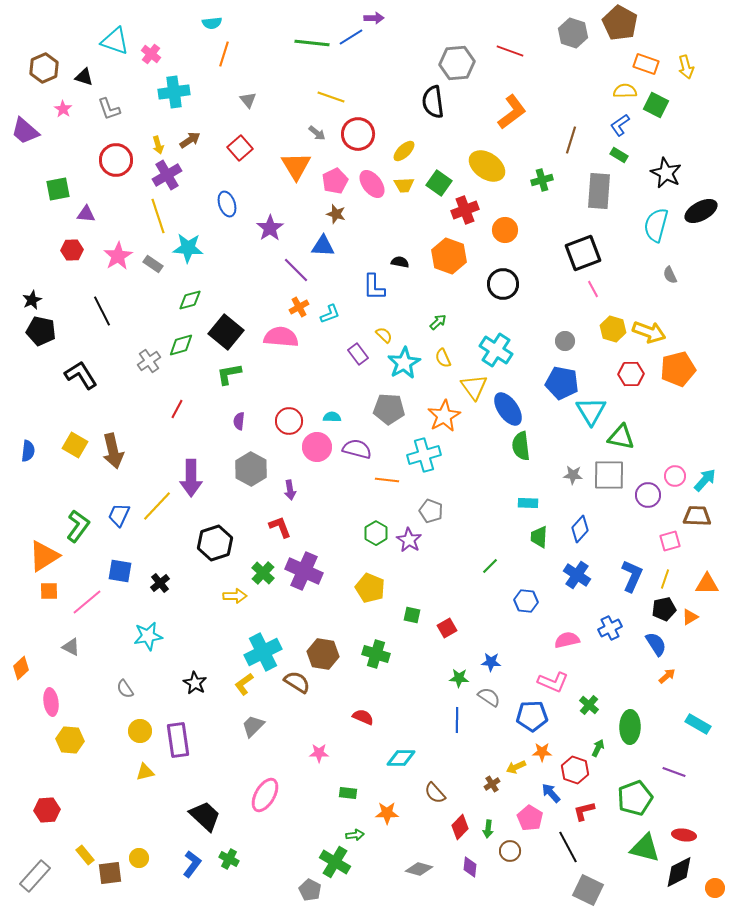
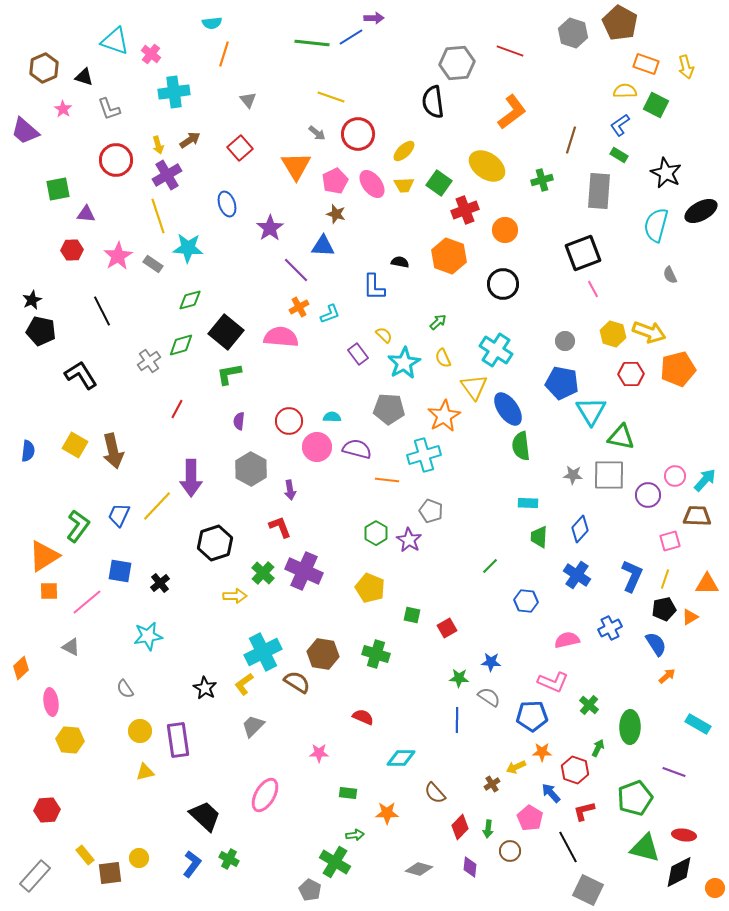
yellow hexagon at (613, 329): moved 5 px down
black star at (195, 683): moved 10 px right, 5 px down
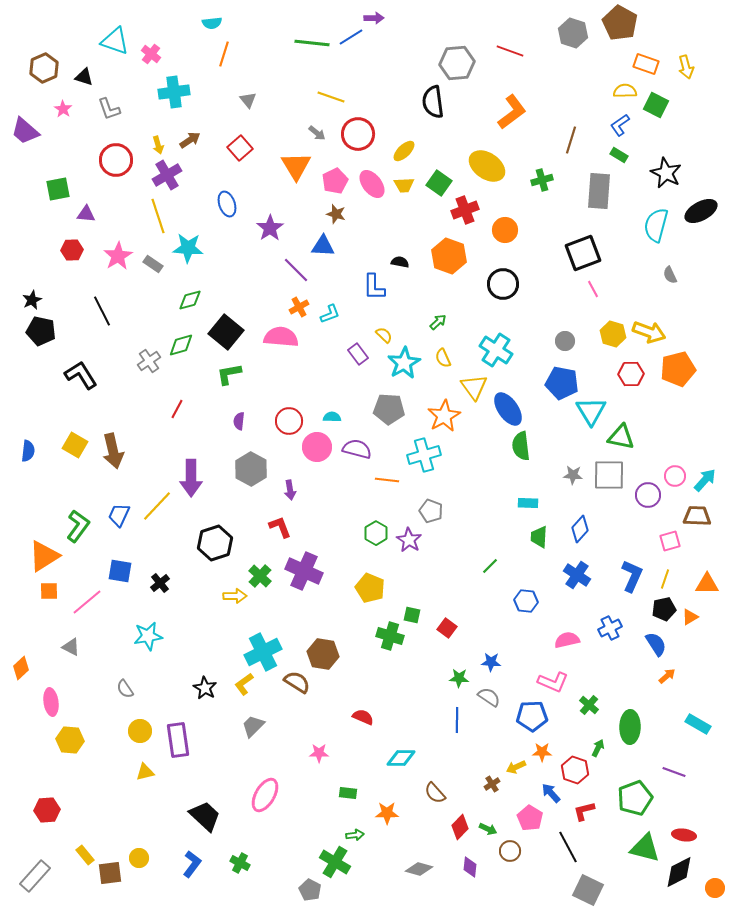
green cross at (263, 573): moved 3 px left, 3 px down
red square at (447, 628): rotated 24 degrees counterclockwise
green cross at (376, 654): moved 14 px right, 18 px up
green arrow at (488, 829): rotated 72 degrees counterclockwise
green cross at (229, 859): moved 11 px right, 4 px down
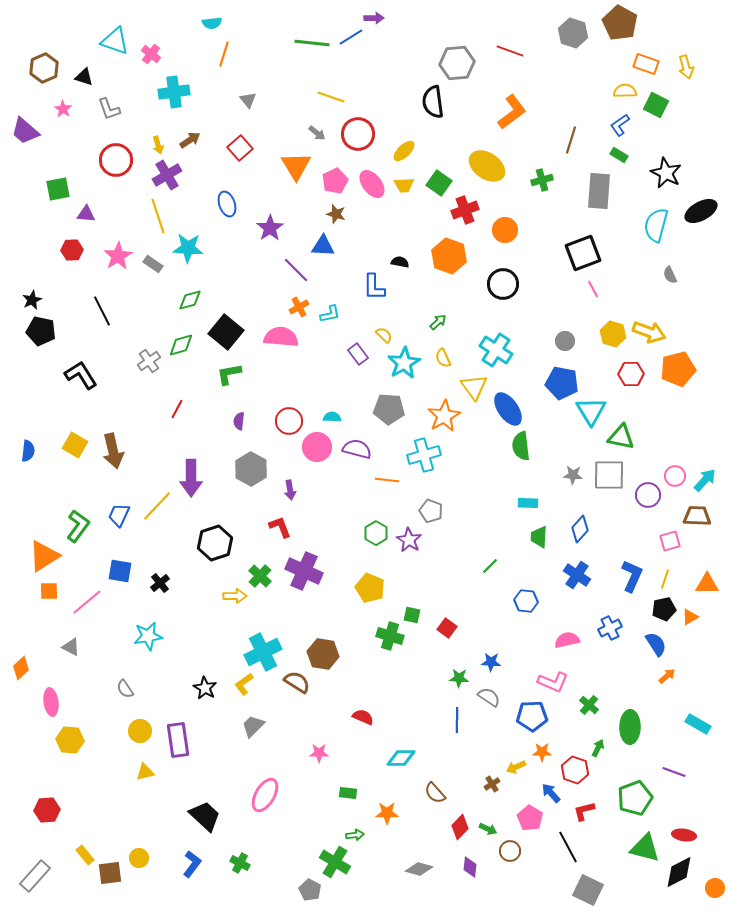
cyan L-shape at (330, 314): rotated 10 degrees clockwise
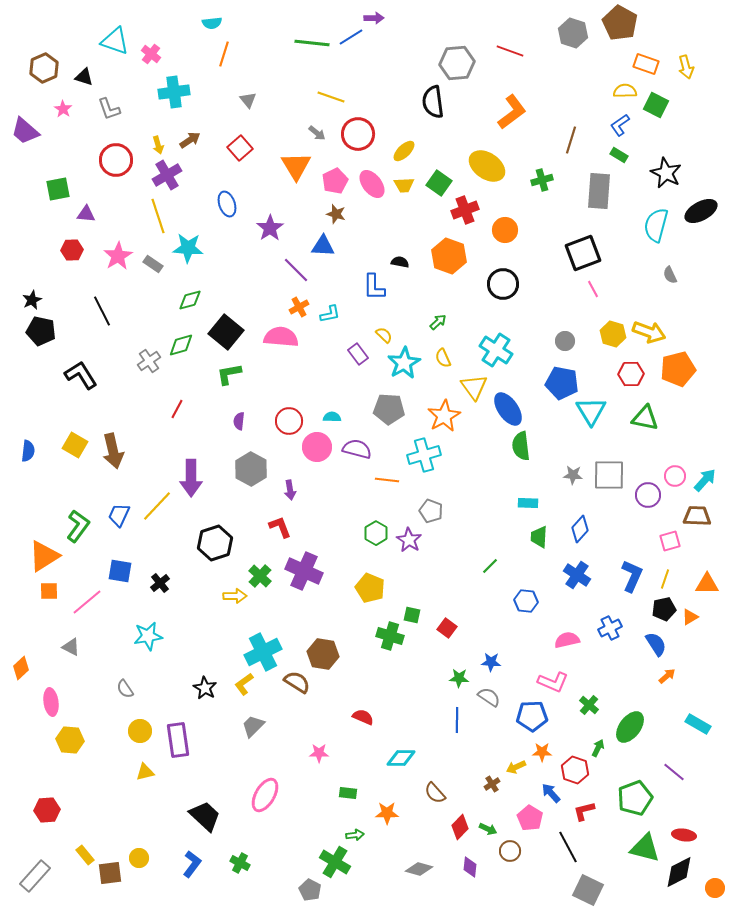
green triangle at (621, 437): moved 24 px right, 19 px up
green ellipse at (630, 727): rotated 36 degrees clockwise
purple line at (674, 772): rotated 20 degrees clockwise
